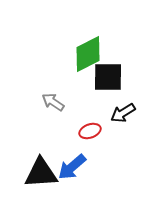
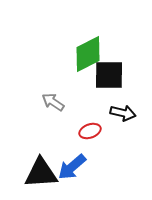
black square: moved 1 px right, 2 px up
black arrow: rotated 135 degrees counterclockwise
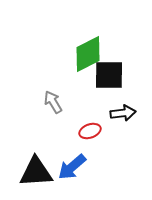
gray arrow: rotated 25 degrees clockwise
black arrow: rotated 20 degrees counterclockwise
black triangle: moved 5 px left, 1 px up
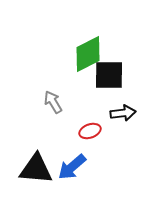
black triangle: moved 3 px up; rotated 9 degrees clockwise
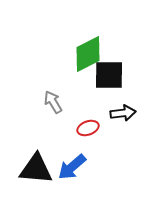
red ellipse: moved 2 px left, 3 px up
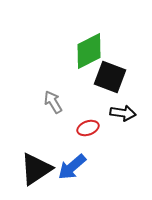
green diamond: moved 1 px right, 3 px up
black square: moved 1 px right, 2 px down; rotated 20 degrees clockwise
black arrow: rotated 15 degrees clockwise
black triangle: rotated 39 degrees counterclockwise
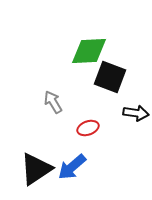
green diamond: rotated 24 degrees clockwise
black arrow: moved 13 px right
